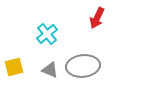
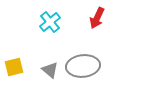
cyan cross: moved 3 px right, 12 px up
gray triangle: rotated 18 degrees clockwise
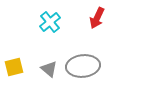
gray triangle: moved 1 px left, 1 px up
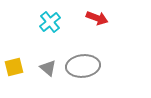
red arrow: rotated 95 degrees counterclockwise
gray triangle: moved 1 px left, 1 px up
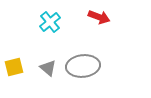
red arrow: moved 2 px right, 1 px up
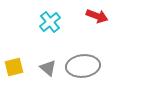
red arrow: moved 2 px left, 1 px up
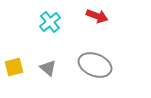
gray ellipse: moved 12 px right, 1 px up; rotated 28 degrees clockwise
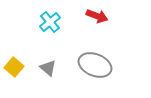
yellow square: rotated 36 degrees counterclockwise
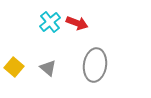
red arrow: moved 20 px left, 7 px down
gray ellipse: rotated 76 degrees clockwise
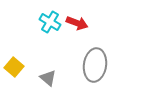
cyan cross: rotated 20 degrees counterclockwise
gray triangle: moved 10 px down
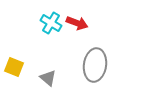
cyan cross: moved 1 px right, 1 px down
yellow square: rotated 18 degrees counterclockwise
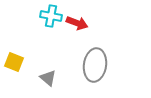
cyan cross: moved 7 px up; rotated 20 degrees counterclockwise
yellow square: moved 5 px up
